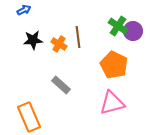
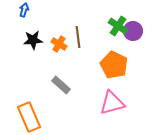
blue arrow: rotated 48 degrees counterclockwise
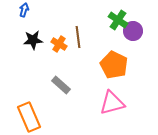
green cross: moved 6 px up
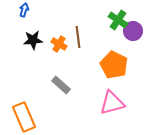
orange rectangle: moved 5 px left
